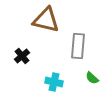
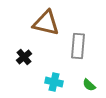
brown triangle: moved 3 px down
black cross: moved 2 px right, 1 px down
green semicircle: moved 3 px left, 7 px down
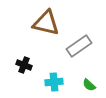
gray rectangle: moved 1 px right; rotated 50 degrees clockwise
black cross: moved 8 px down; rotated 28 degrees counterclockwise
cyan cross: rotated 18 degrees counterclockwise
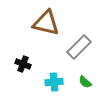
gray rectangle: moved 1 px down; rotated 10 degrees counterclockwise
black cross: moved 1 px left, 1 px up
green semicircle: moved 4 px left, 3 px up
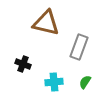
gray rectangle: rotated 25 degrees counterclockwise
green semicircle: rotated 80 degrees clockwise
